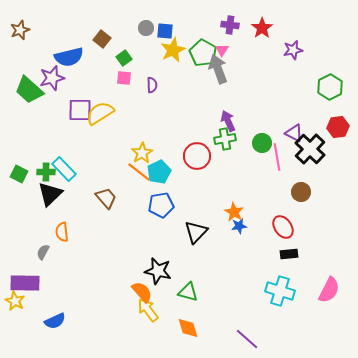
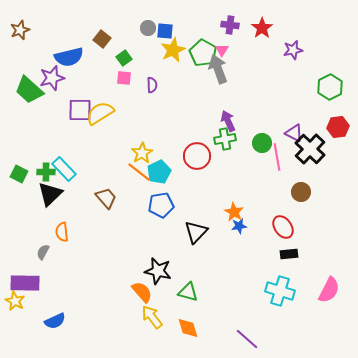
gray circle at (146, 28): moved 2 px right
yellow arrow at (148, 310): moved 4 px right, 7 px down
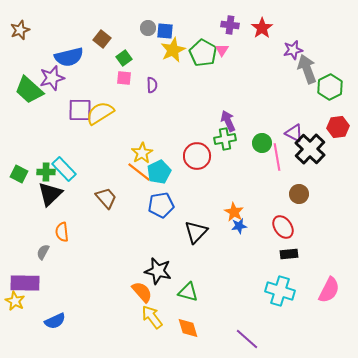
gray arrow at (218, 69): moved 89 px right
brown circle at (301, 192): moved 2 px left, 2 px down
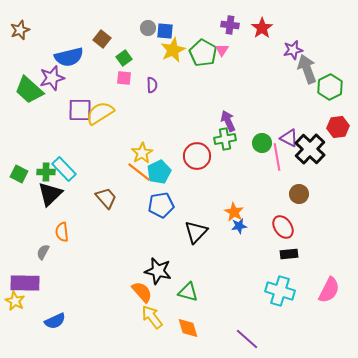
purple triangle at (294, 133): moved 5 px left, 5 px down
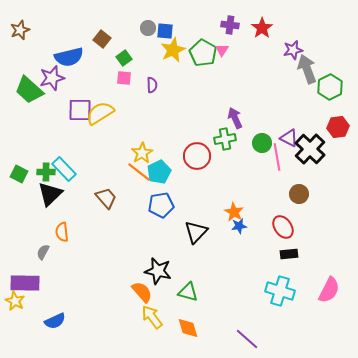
purple arrow at (228, 121): moved 7 px right, 3 px up
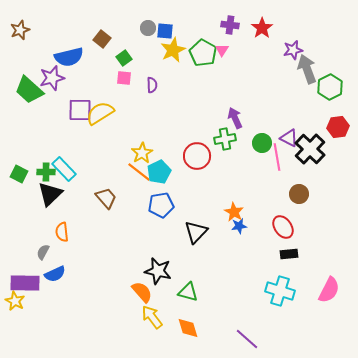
blue semicircle at (55, 321): moved 47 px up
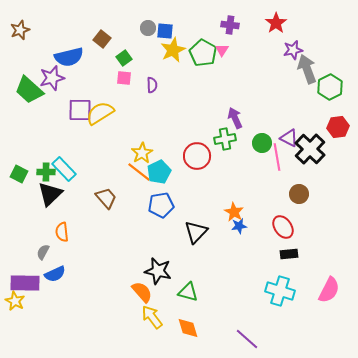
red star at (262, 28): moved 14 px right, 5 px up
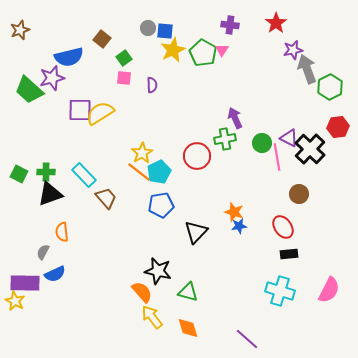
cyan rectangle at (64, 169): moved 20 px right, 6 px down
black triangle at (50, 194): rotated 24 degrees clockwise
orange star at (234, 212): rotated 12 degrees counterclockwise
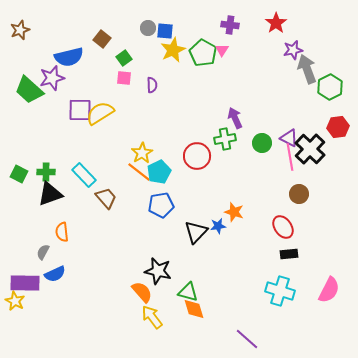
pink line at (277, 157): moved 13 px right
blue star at (239, 226): moved 21 px left
orange diamond at (188, 328): moved 6 px right, 19 px up
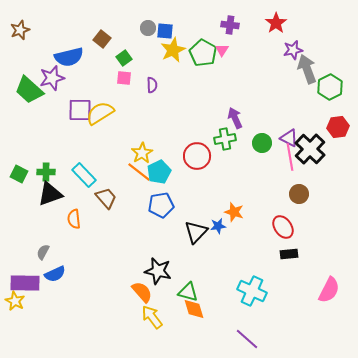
orange semicircle at (62, 232): moved 12 px right, 13 px up
cyan cross at (280, 291): moved 28 px left; rotated 8 degrees clockwise
